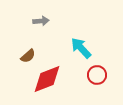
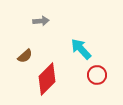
cyan arrow: moved 1 px down
brown semicircle: moved 3 px left
red diamond: rotated 24 degrees counterclockwise
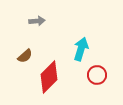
gray arrow: moved 4 px left
cyan arrow: rotated 60 degrees clockwise
red diamond: moved 2 px right, 2 px up
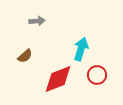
red diamond: moved 9 px right, 2 px down; rotated 24 degrees clockwise
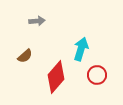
red diamond: moved 2 px left, 2 px up; rotated 28 degrees counterclockwise
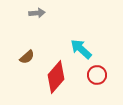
gray arrow: moved 8 px up
cyan arrow: rotated 65 degrees counterclockwise
brown semicircle: moved 2 px right, 1 px down
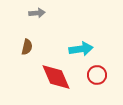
cyan arrow: rotated 130 degrees clockwise
brown semicircle: moved 10 px up; rotated 35 degrees counterclockwise
red diamond: rotated 64 degrees counterclockwise
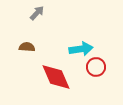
gray arrow: rotated 42 degrees counterclockwise
brown semicircle: rotated 98 degrees counterclockwise
red circle: moved 1 px left, 8 px up
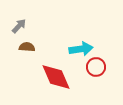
gray arrow: moved 18 px left, 13 px down
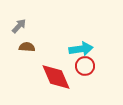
red circle: moved 11 px left, 1 px up
